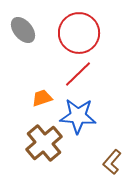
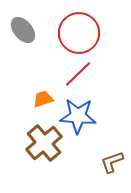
orange trapezoid: moved 1 px right, 1 px down
brown L-shape: rotated 30 degrees clockwise
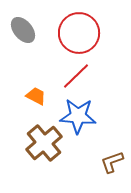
red line: moved 2 px left, 2 px down
orange trapezoid: moved 7 px left, 3 px up; rotated 45 degrees clockwise
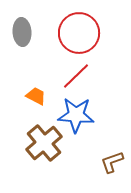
gray ellipse: moved 1 px left, 2 px down; rotated 36 degrees clockwise
blue star: moved 2 px left, 1 px up
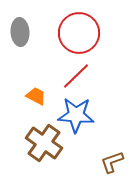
gray ellipse: moved 2 px left
brown cross: rotated 15 degrees counterclockwise
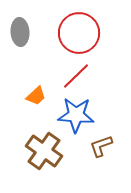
orange trapezoid: rotated 110 degrees clockwise
brown cross: moved 8 px down
brown L-shape: moved 11 px left, 16 px up
